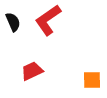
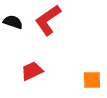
black semicircle: rotated 48 degrees counterclockwise
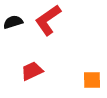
black semicircle: rotated 36 degrees counterclockwise
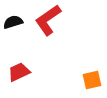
red trapezoid: moved 13 px left, 1 px down
orange square: rotated 12 degrees counterclockwise
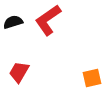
red trapezoid: rotated 35 degrees counterclockwise
orange square: moved 2 px up
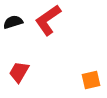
orange square: moved 1 px left, 2 px down
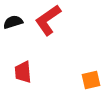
red trapezoid: moved 4 px right; rotated 35 degrees counterclockwise
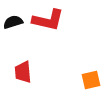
red L-shape: rotated 132 degrees counterclockwise
